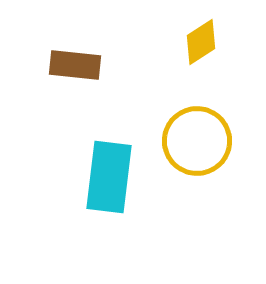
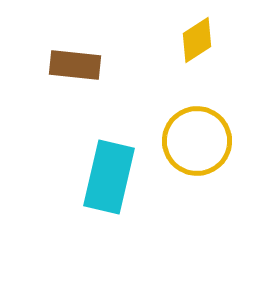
yellow diamond: moved 4 px left, 2 px up
cyan rectangle: rotated 6 degrees clockwise
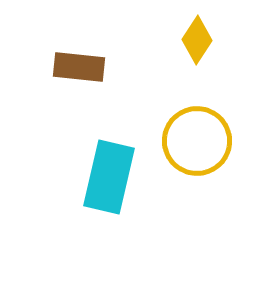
yellow diamond: rotated 24 degrees counterclockwise
brown rectangle: moved 4 px right, 2 px down
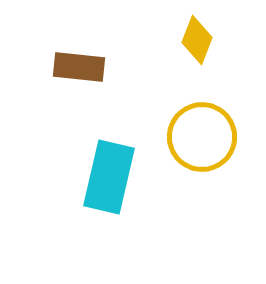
yellow diamond: rotated 12 degrees counterclockwise
yellow circle: moved 5 px right, 4 px up
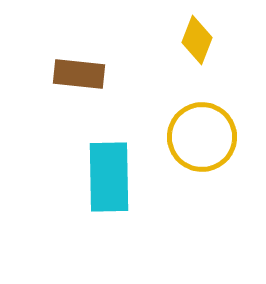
brown rectangle: moved 7 px down
cyan rectangle: rotated 14 degrees counterclockwise
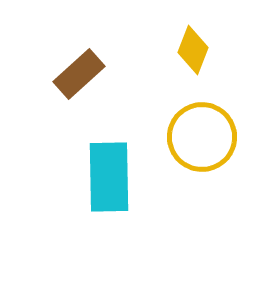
yellow diamond: moved 4 px left, 10 px down
brown rectangle: rotated 48 degrees counterclockwise
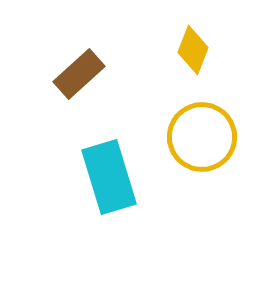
cyan rectangle: rotated 16 degrees counterclockwise
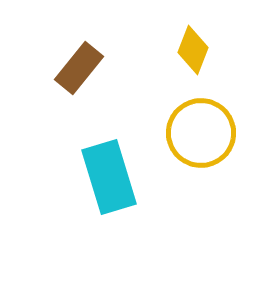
brown rectangle: moved 6 px up; rotated 9 degrees counterclockwise
yellow circle: moved 1 px left, 4 px up
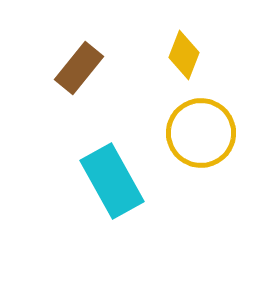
yellow diamond: moved 9 px left, 5 px down
cyan rectangle: moved 3 px right, 4 px down; rotated 12 degrees counterclockwise
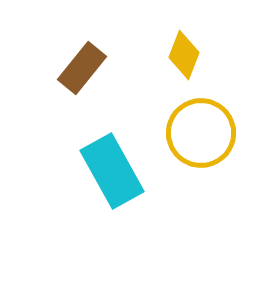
brown rectangle: moved 3 px right
cyan rectangle: moved 10 px up
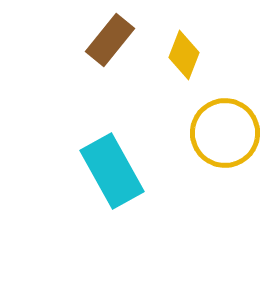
brown rectangle: moved 28 px right, 28 px up
yellow circle: moved 24 px right
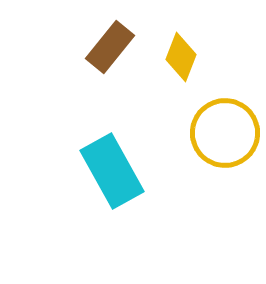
brown rectangle: moved 7 px down
yellow diamond: moved 3 px left, 2 px down
